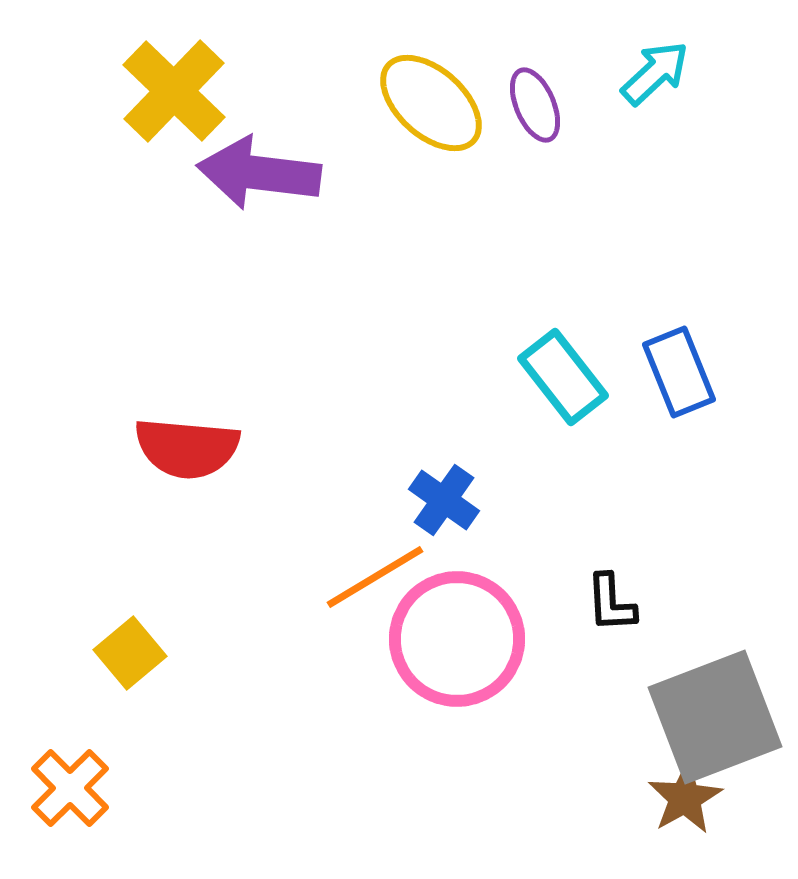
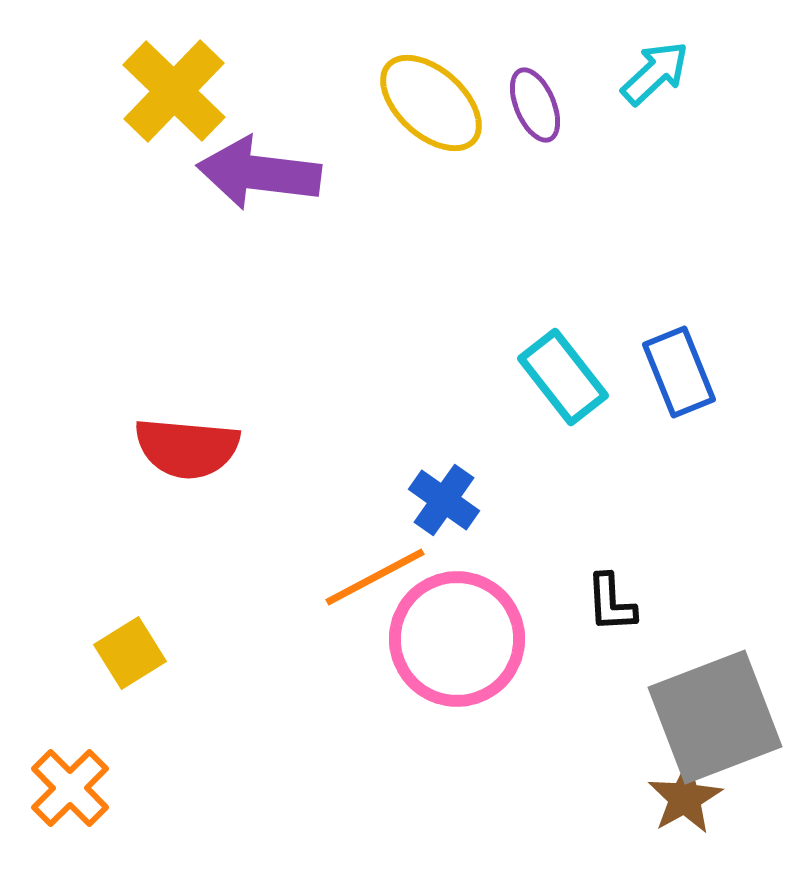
orange line: rotated 3 degrees clockwise
yellow square: rotated 8 degrees clockwise
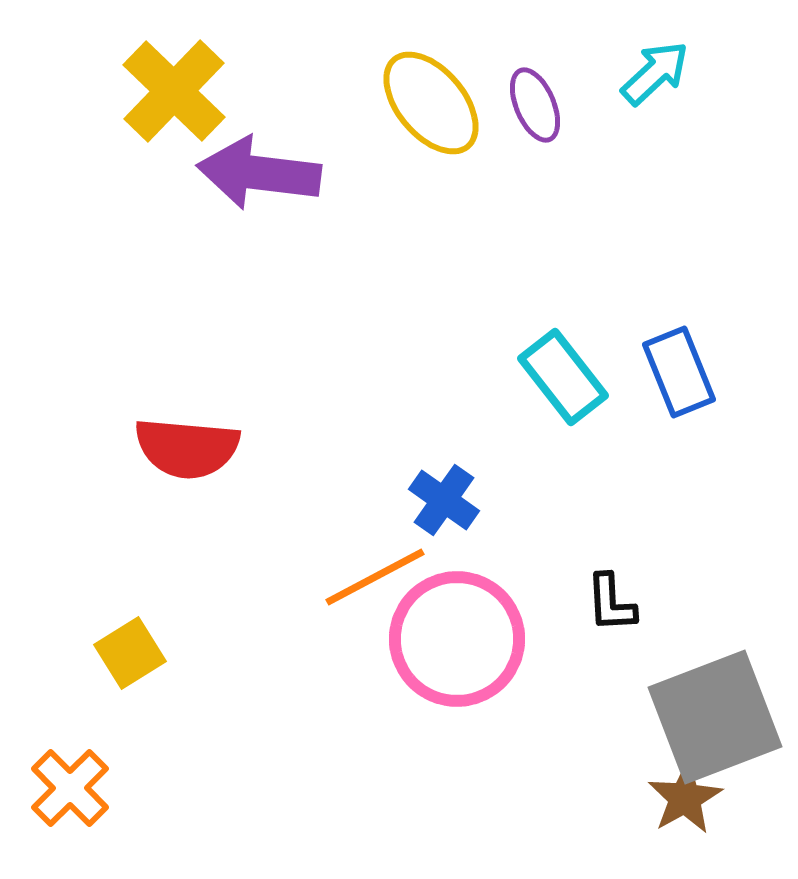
yellow ellipse: rotated 8 degrees clockwise
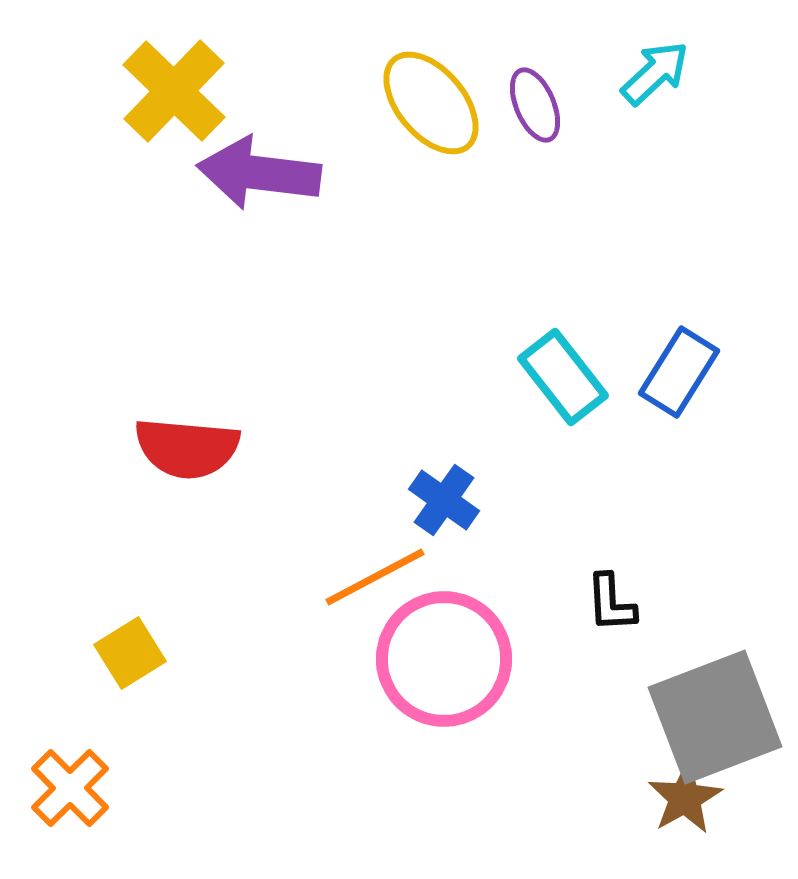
blue rectangle: rotated 54 degrees clockwise
pink circle: moved 13 px left, 20 px down
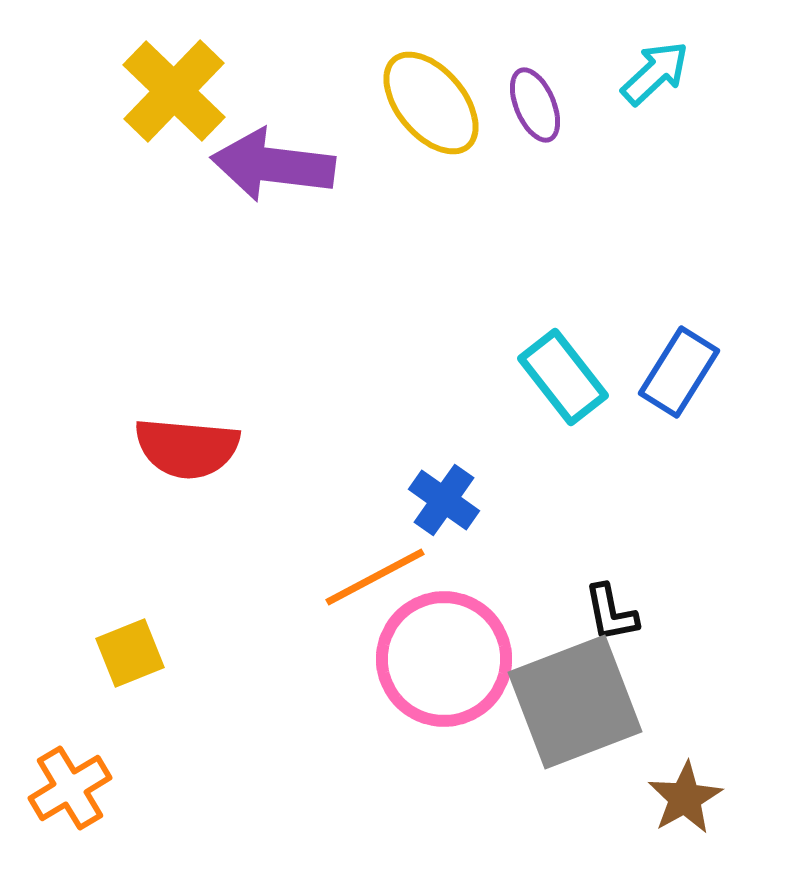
purple arrow: moved 14 px right, 8 px up
black L-shape: moved 10 px down; rotated 8 degrees counterclockwise
yellow square: rotated 10 degrees clockwise
gray square: moved 140 px left, 15 px up
orange cross: rotated 14 degrees clockwise
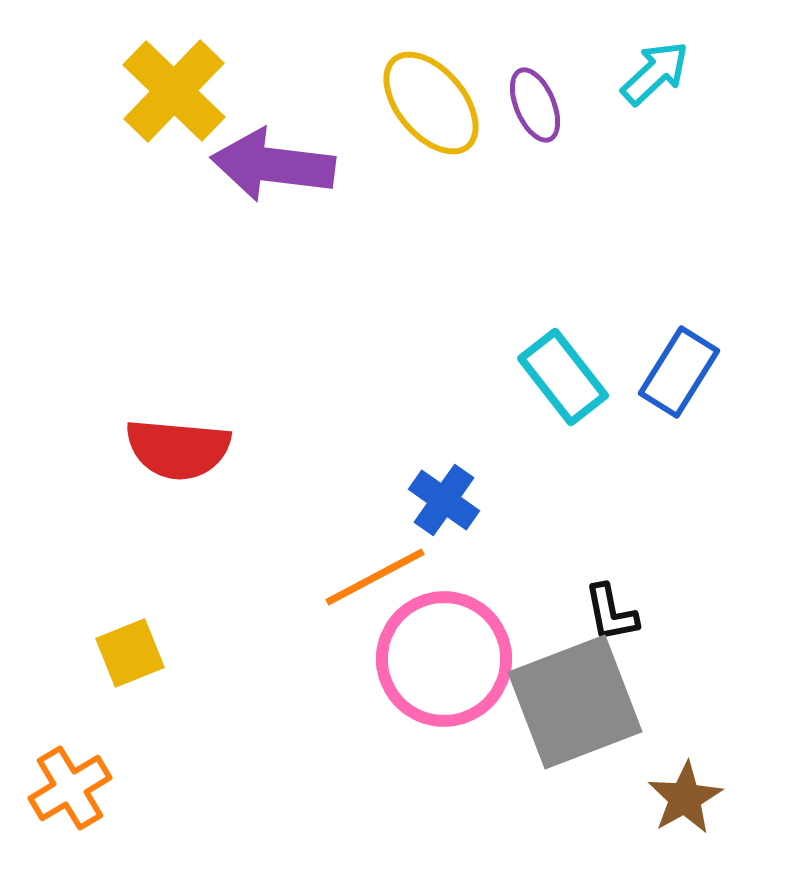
red semicircle: moved 9 px left, 1 px down
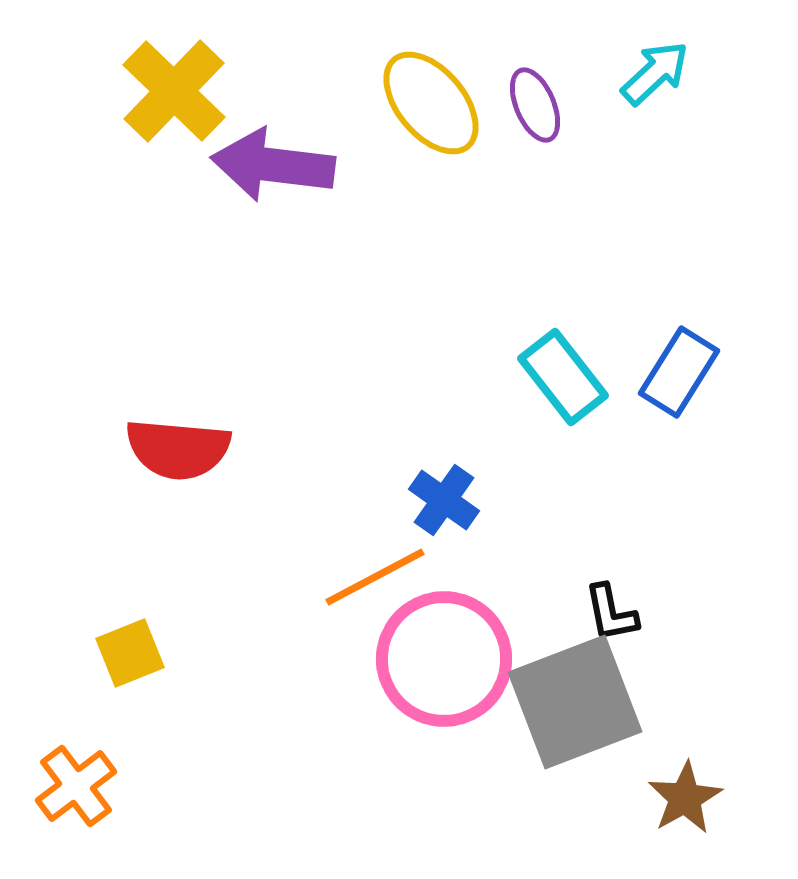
orange cross: moved 6 px right, 2 px up; rotated 6 degrees counterclockwise
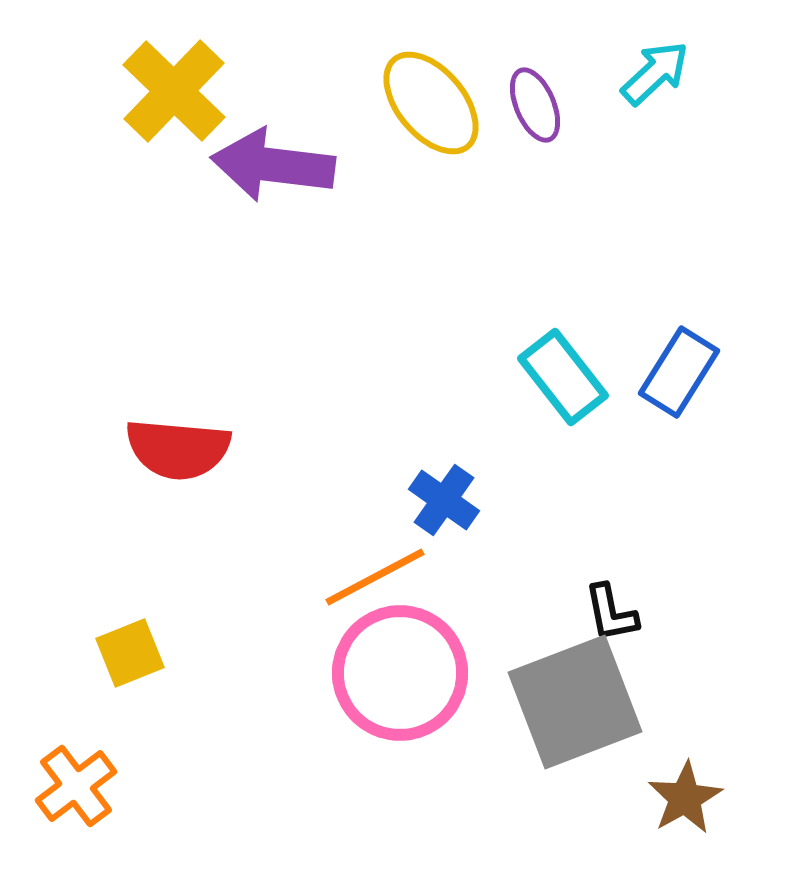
pink circle: moved 44 px left, 14 px down
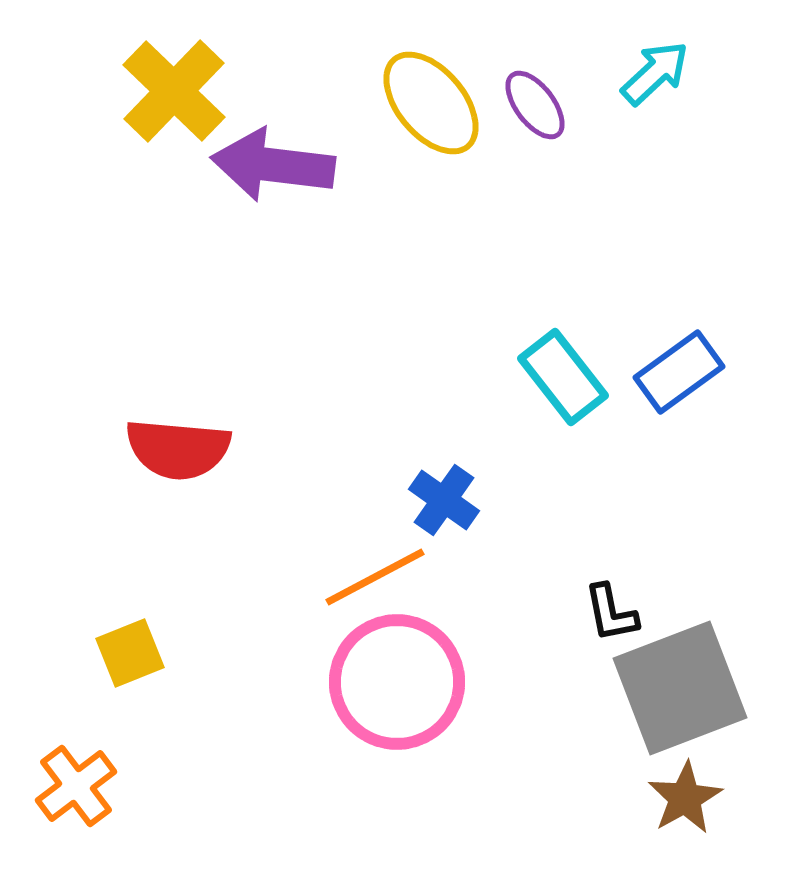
purple ellipse: rotated 14 degrees counterclockwise
blue rectangle: rotated 22 degrees clockwise
pink circle: moved 3 px left, 9 px down
gray square: moved 105 px right, 14 px up
